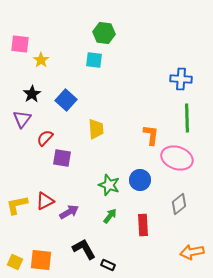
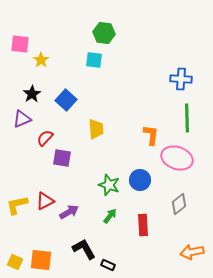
purple triangle: rotated 30 degrees clockwise
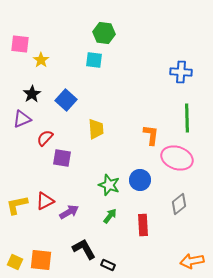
blue cross: moved 7 px up
orange arrow: moved 9 px down
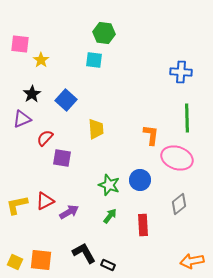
black L-shape: moved 4 px down
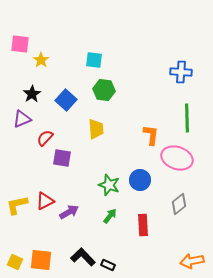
green hexagon: moved 57 px down
black L-shape: moved 1 px left, 4 px down; rotated 15 degrees counterclockwise
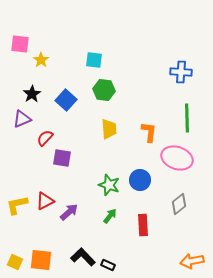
yellow trapezoid: moved 13 px right
orange L-shape: moved 2 px left, 3 px up
purple arrow: rotated 12 degrees counterclockwise
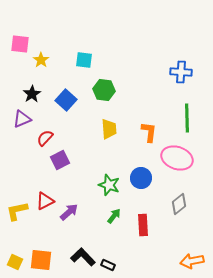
cyan square: moved 10 px left
purple square: moved 2 px left, 2 px down; rotated 36 degrees counterclockwise
blue circle: moved 1 px right, 2 px up
yellow L-shape: moved 6 px down
green arrow: moved 4 px right
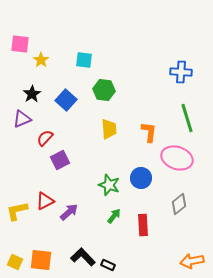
green line: rotated 16 degrees counterclockwise
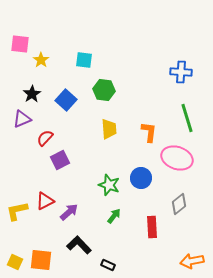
red rectangle: moved 9 px right, 2 px down
black L-shape: moved 4 px left, 12 px up
